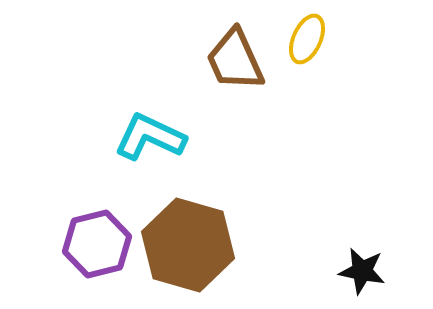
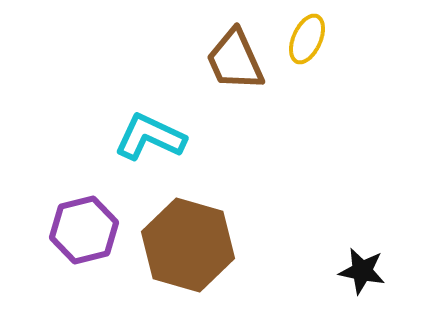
purple hexagon: moved 13 px left, 14 px up
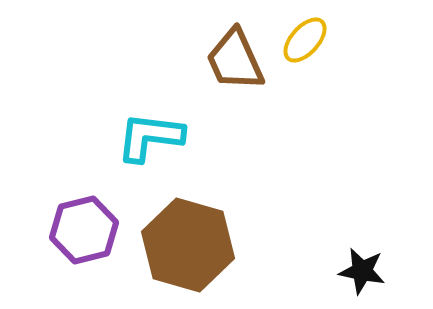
yellow ellipse: moved 2 px left, 1 px down; rotated 18 degrees clockwise
cyan L-shape: rotated 18 degrees counterclockwise
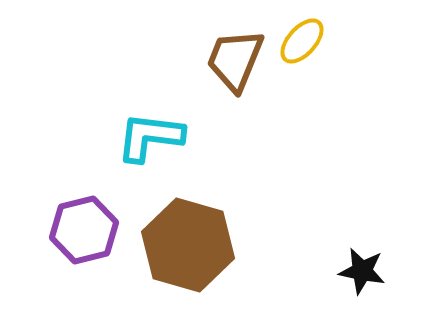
yellow ellipse: moved 3 px left, 1 px down
brown trapezoid: rotated 46 degrees clockwise
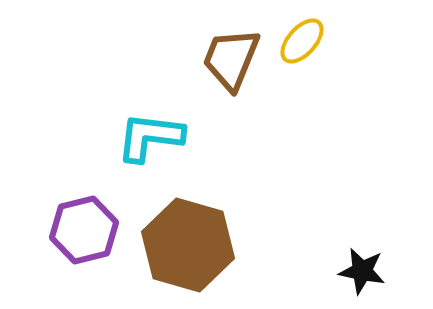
brown trapezoid: moved 4 px left, 1 px up
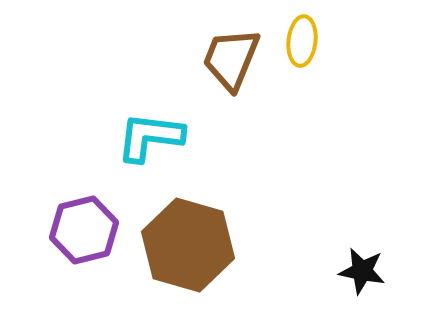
yellow ellipse: rotated 36 degrees counterclockwise
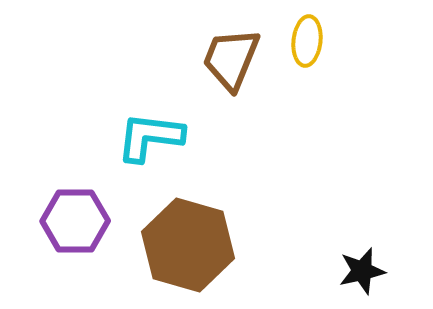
yellow ellipse: moved 5 px right
purple hexagon: moved 9 px left, 9 px up; rotated 14 degrees clockwise
black star: rotated 24 degrees counterclockwise
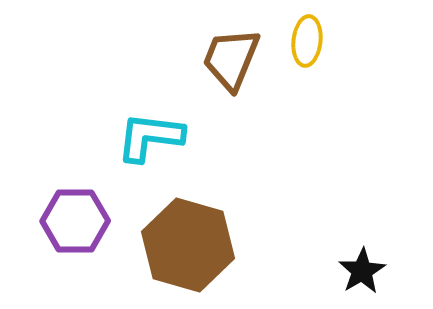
black star: rotated 18 degrees counterclockwise
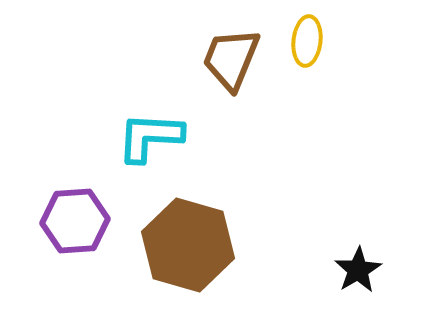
cyan L-shape: rotated 4 degrees counterclockwise
purple hexagon: rotated 4 degrees counterclockwise
black star: moved 4 px left, 1 px up
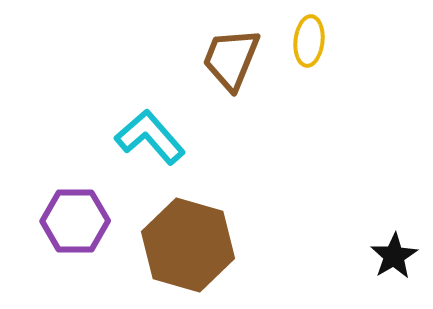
yellow ellipse: moved 2 px right
cyan L-shape: rotated 46 degrees clockwise
purple hexagon: rotated 4 degrees clockwise
black star: moved 36 px right, 14 px up
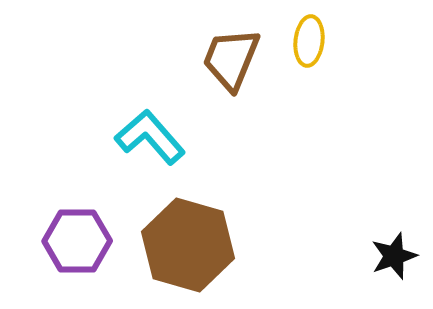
purple hexagon: moved 2 px right, 20 px down
black star: rotated 12 degrees clockwise
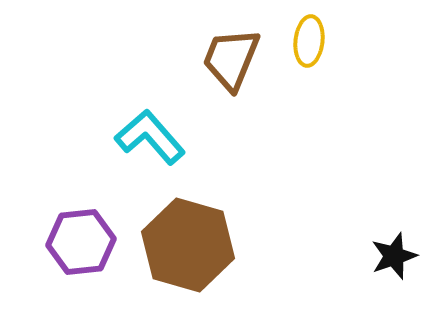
purple hexagon: moved 4 px right, 1 px down; rotated 6 degrees counterclockwise
